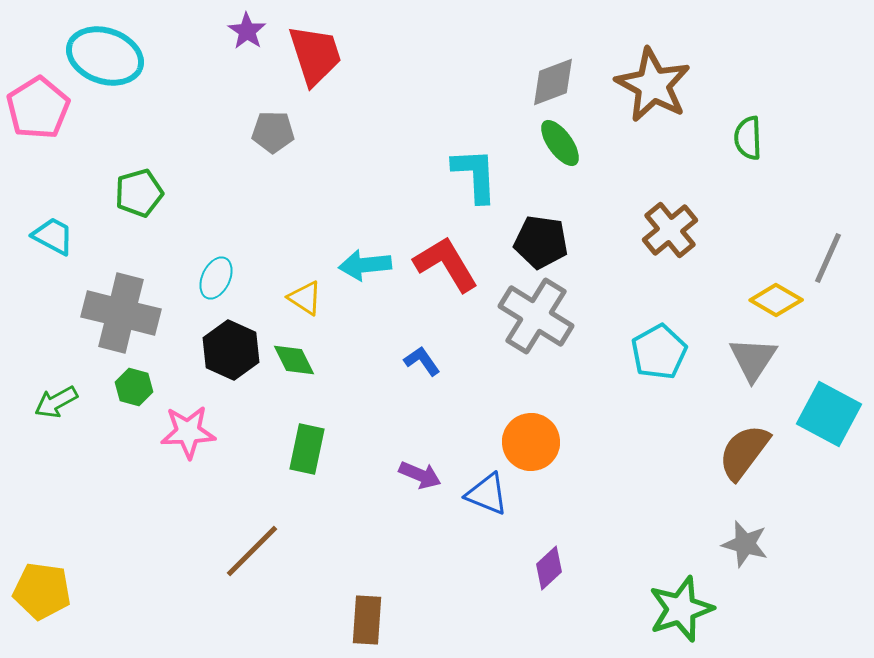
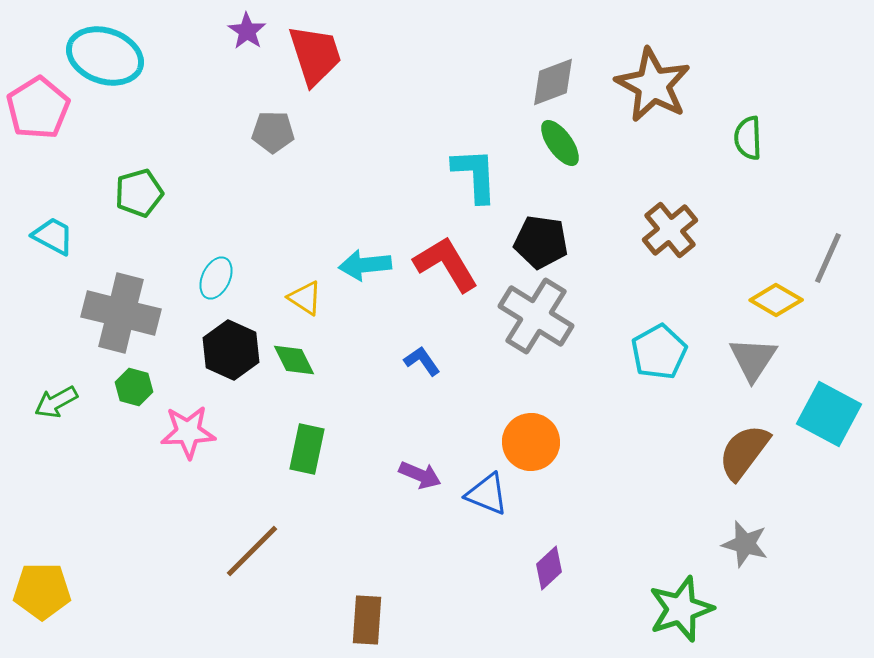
yellow pentagon at (42, 591): rotated 8 degrees counterclockwise
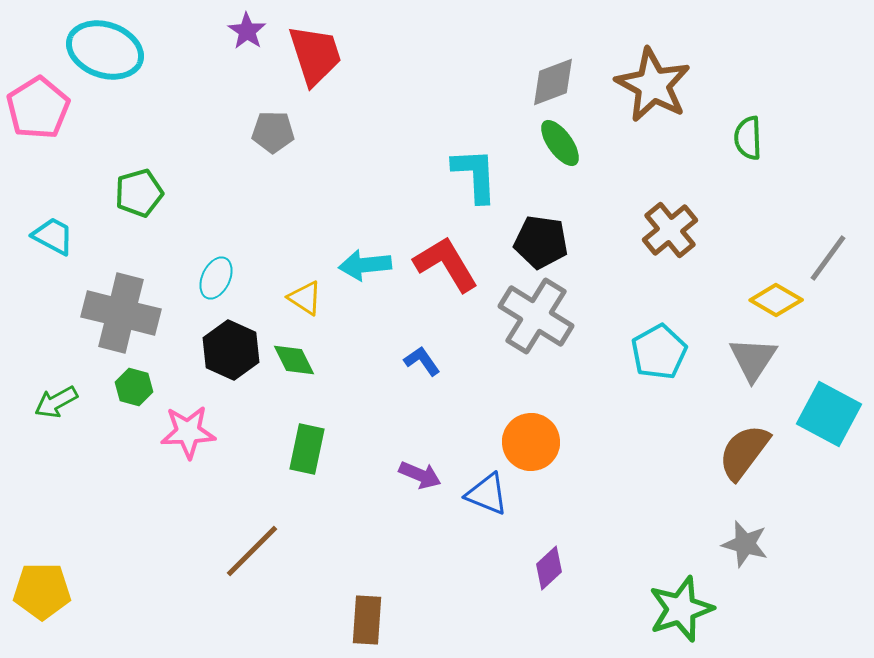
cyan ellipse at (105, 56): moved 6 px up
gray line at (828, 258): rotated 12 degrees clockwise
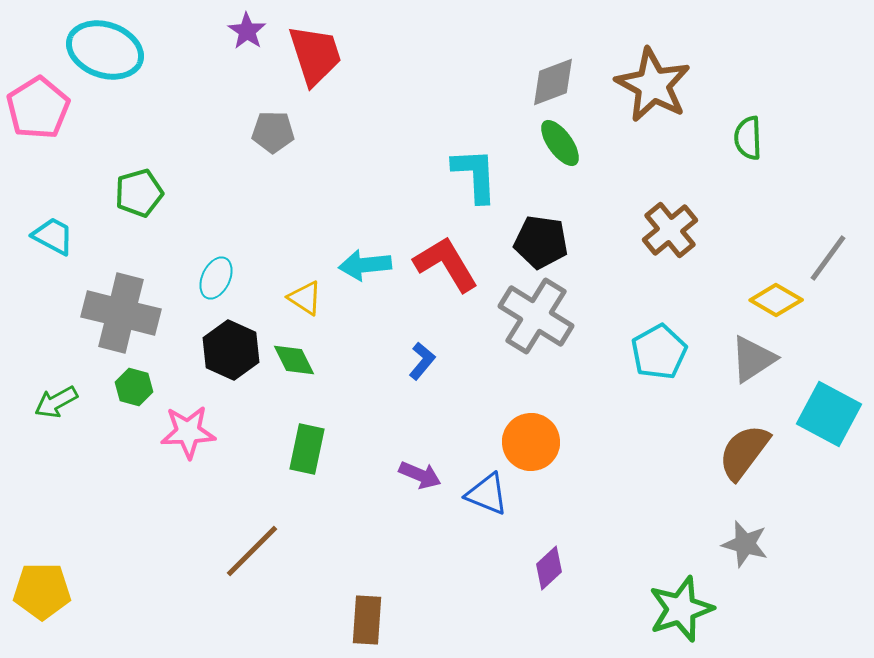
gray triangle at (753, 359): rotated 24 degrees clockwise
blue L-shape at (422, 361): rotated 75 degrees clockwise
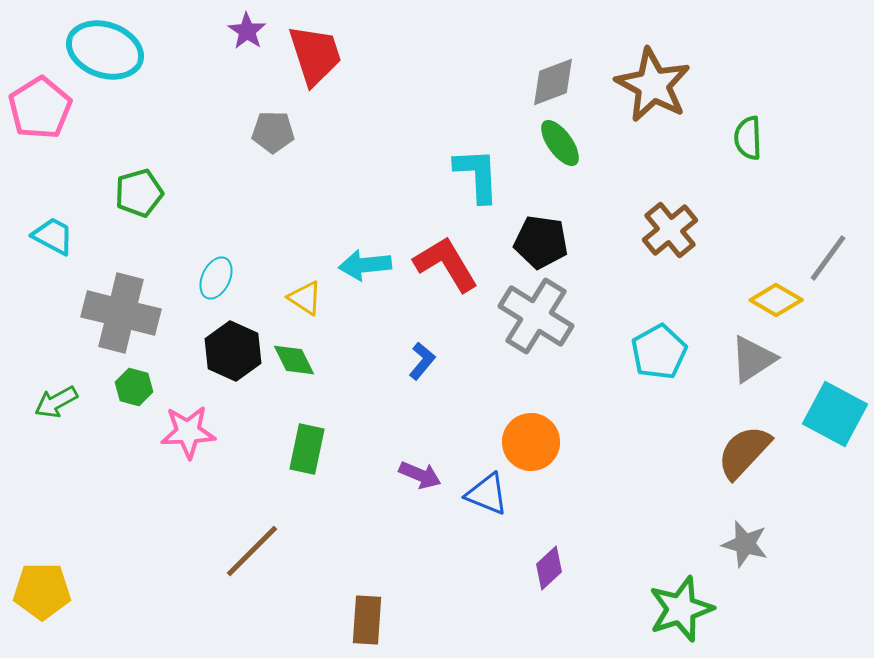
pink pentagon at (38, 108): moved 2 px right
cyan L-shape at (475, 175): moved 2 px right
black hexagon at (231, 350): moved 2 px right, 1 px down
cyan square at (829, 414): moved 6 px right
brown semicircle at (744, 452): rotated 6 degrees clockwise
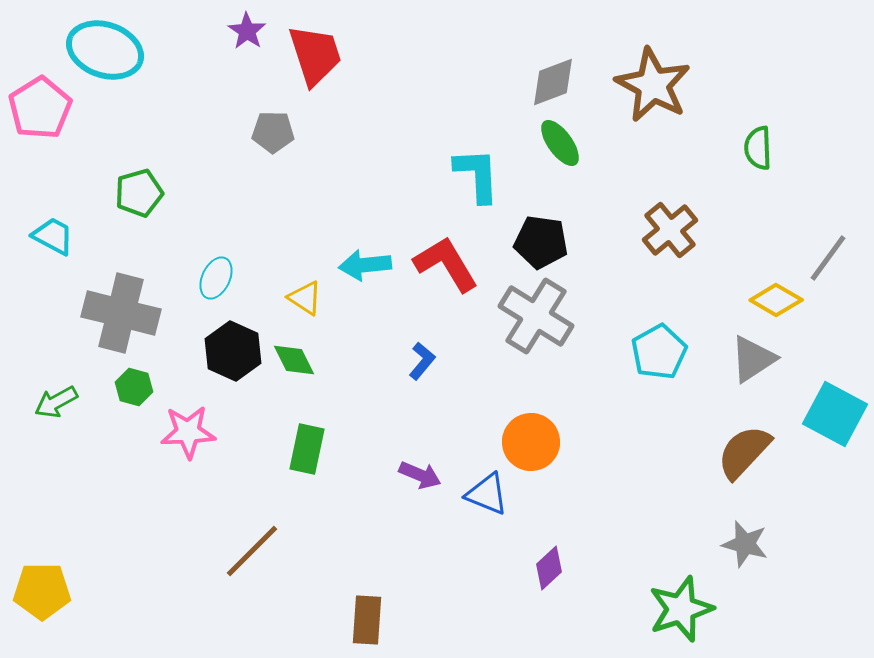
green semicircle at (748, 138): moved 10 px right, 10 px down
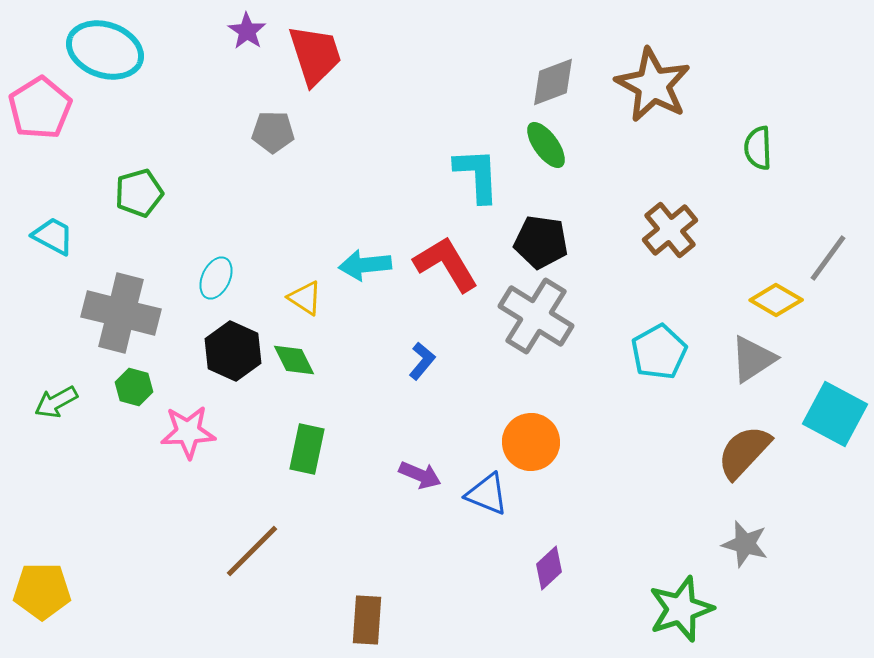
green ellipse at (560, 143): moved 14 px left, 2 px down
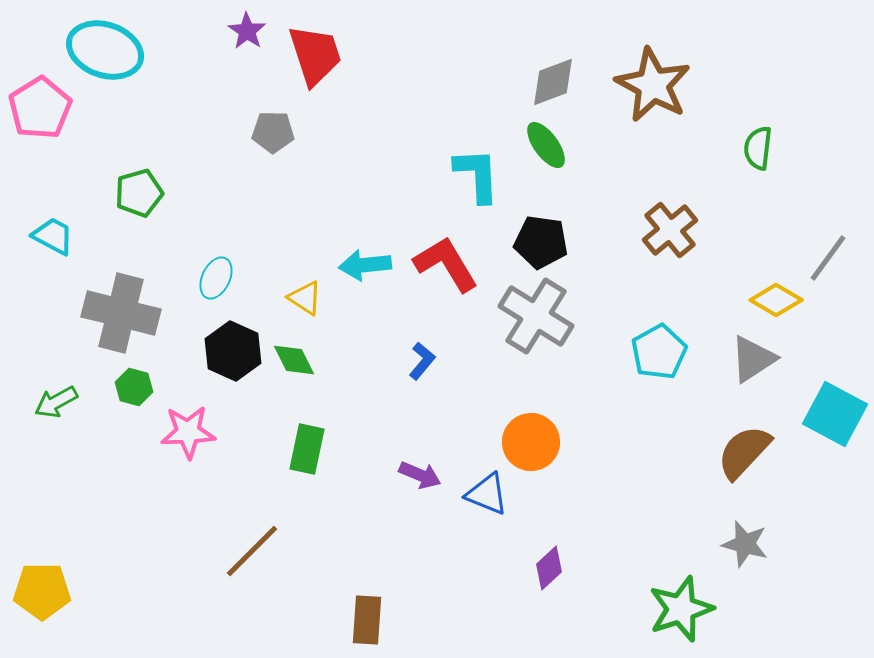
green semicircle at (758, 148): rotated 9 degrees clockwise
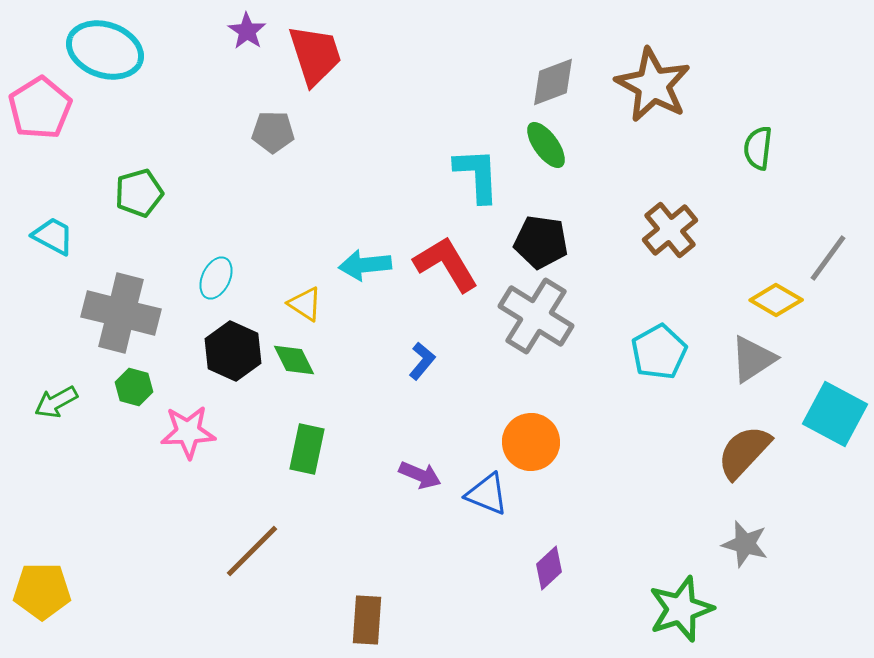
yellow triangle at (305, 298): moved 6 px down
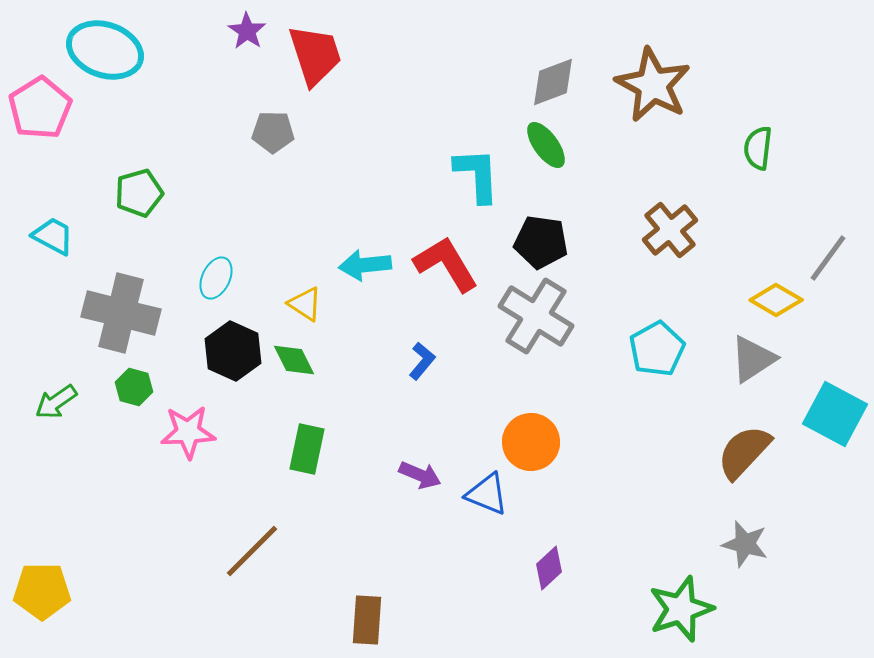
cyan pentagon at (659, 352): moved 2 px left, 3 px up
green arrow at (56, 402): rotated 6 degrees counterclockwise
